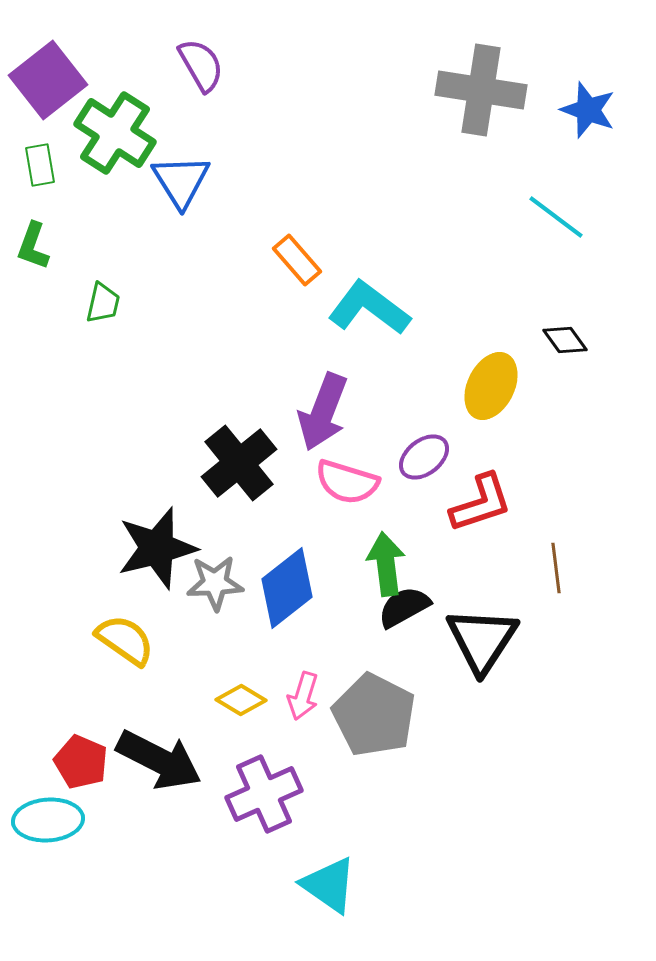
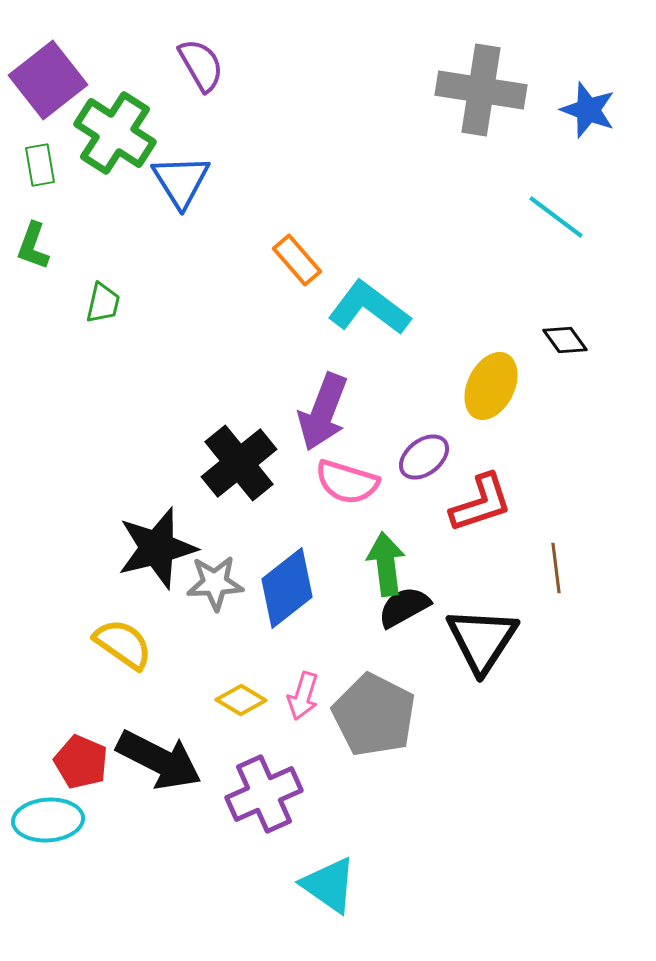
yellow semicircle: moved 2 px left, 4 px down
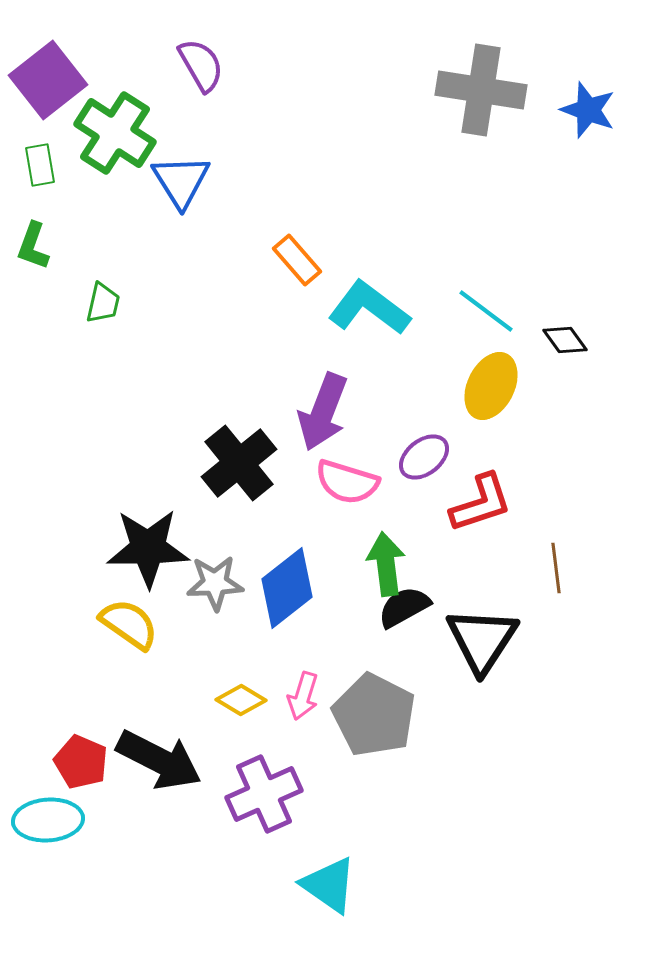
cyan line: moved 70 px left, 94 px down
black star: moved 9 px left; rotated 14 degrees clockwise
yellow semicircle: moved 6 px right, 20 px up
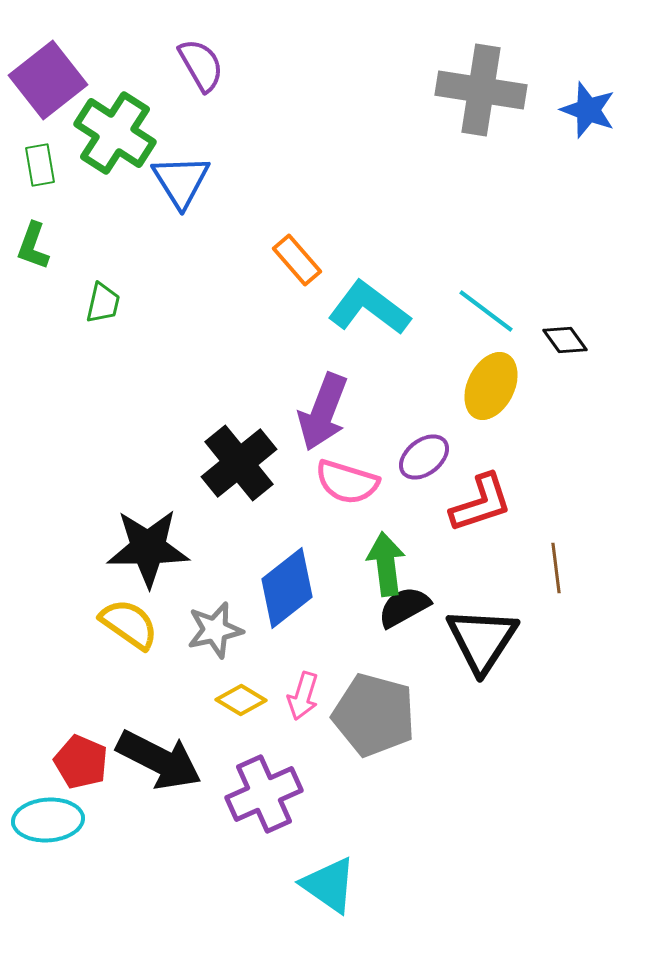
gray star: moved 47 px down; rotated 10 degrees counterclockwise
gray pentagon: rotated 12 degrees counterclockwise
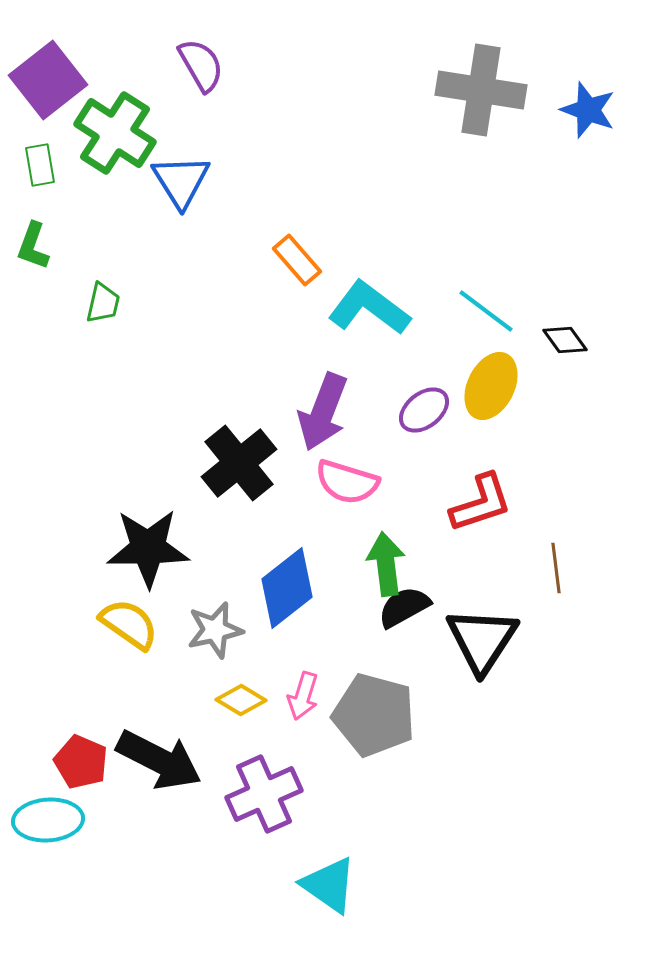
purple ellipse: moved 47 px up
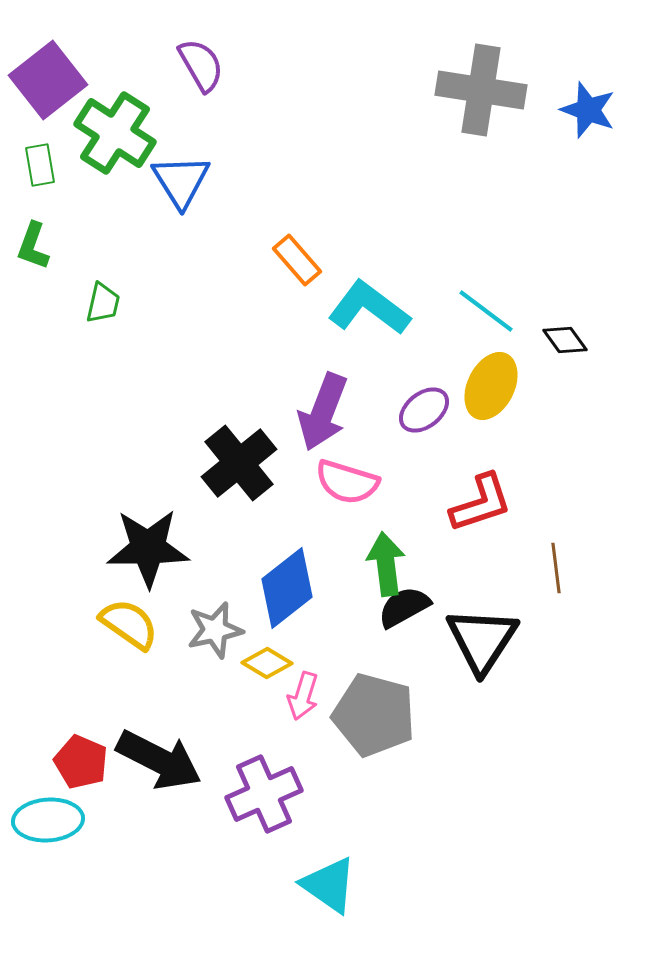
yellow diamond: moved 26 px right, 37 px up
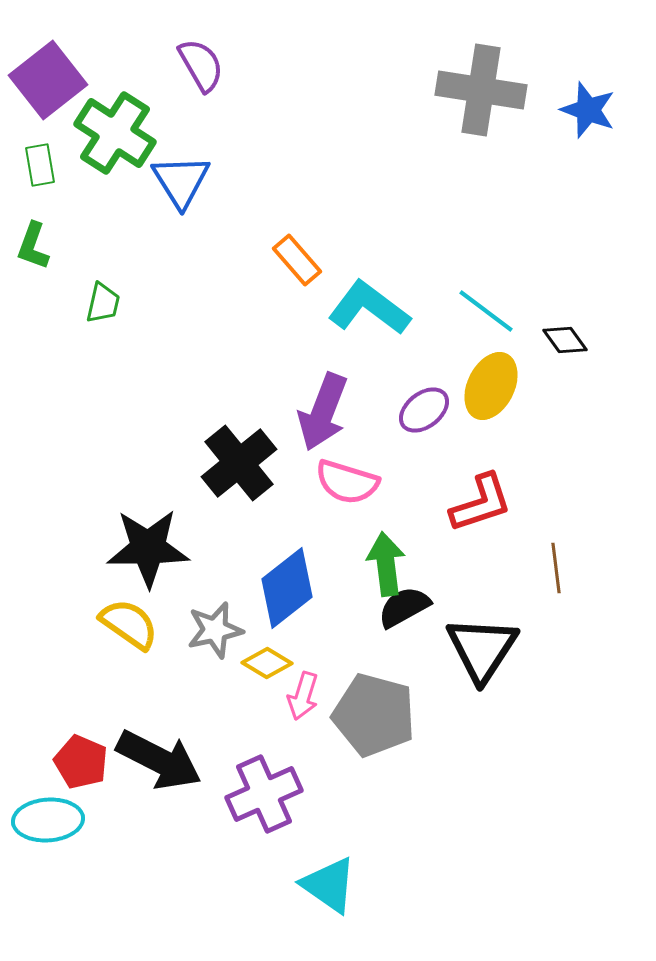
black triangle: moved 9 px down
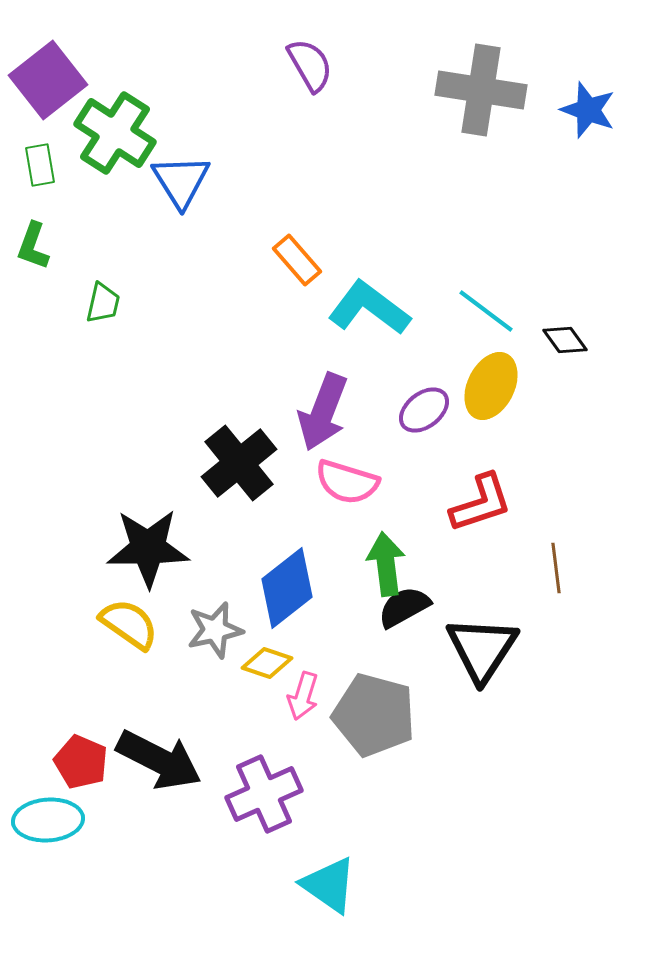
purple semicircle: moved 109 px right
yellow diamond: rotated 12 degrees counterclockwise
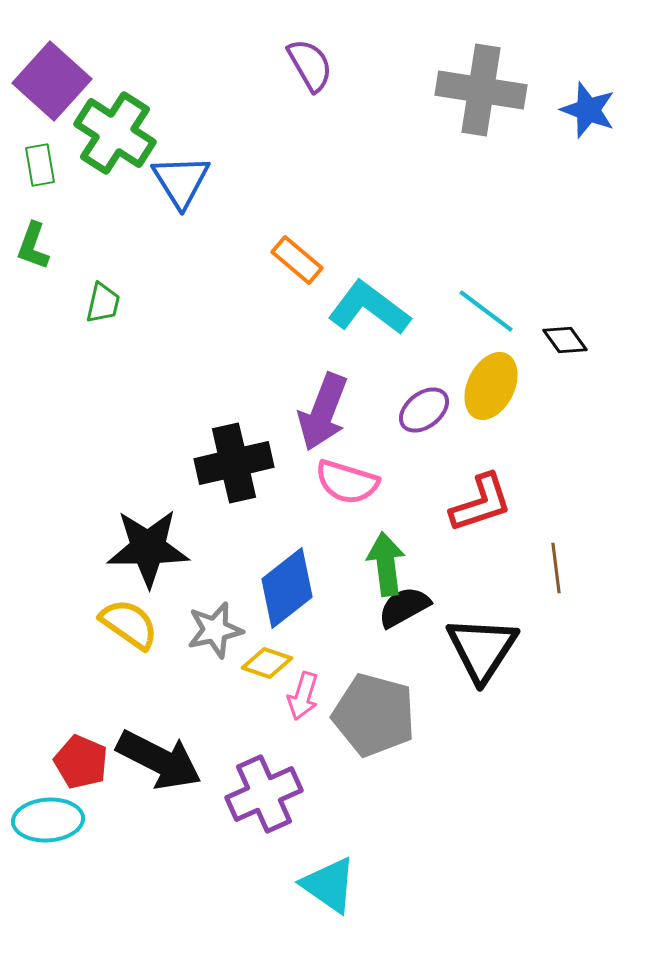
purple square: moved 4 px right, 1 px down; rotated 10 degrees counterclockwise
orange rectangle: rotated 9 degrees counterclockwise
black cross: moved 5 px left; rotated 26 degrees clockwise
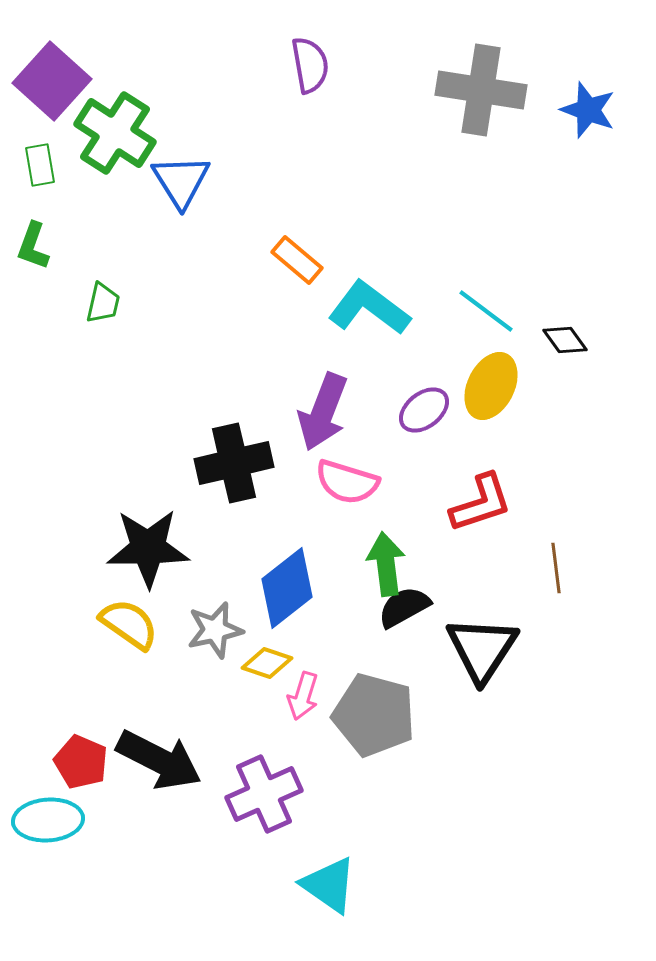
purple semicircle: rotated 20 degrees clockwise
